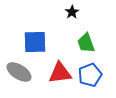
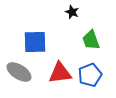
black star: rotated 16 degrees counterclockwise
green trapezoid: moved 5 px right, 3 px up
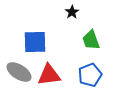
black star: rotated 16 degrees clockwise
red triangle: moved 11 px left, 2 px down
